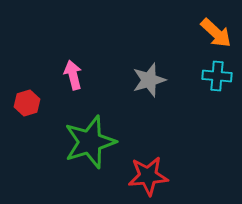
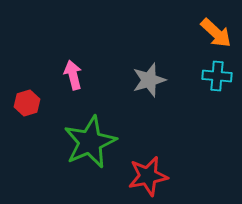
green star: rotated 6 degrees counterclockwise
red star: rotated 6 degrees counterclockwise
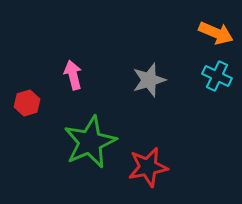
orange arrow: rotated 20 degrees counterclockwise
cyan cross: rotated 20 degrees clockwise
red star: moved 9 px up
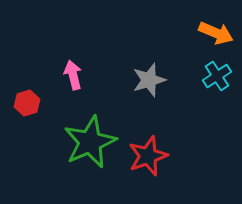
cyan cross: rotated 32 degrees clockwise
red star: moved 11 px up; rotated 9 degrees counterclockwise
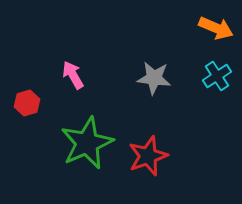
orange arrow: moved 5 px up
pink arrow: rotated 16 degrees counterclockwise
gray star: moved 5 px right, 2 px up; rotated 24 degrees clockwise
green star: moved 3 px left, 1 px down
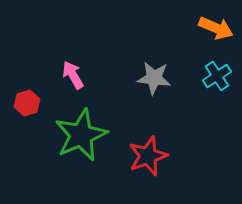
green star: moved 6 px left, 8 px up
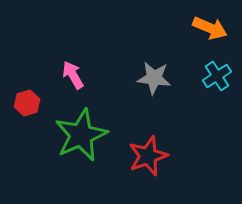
orange arrow: moved 6 px left
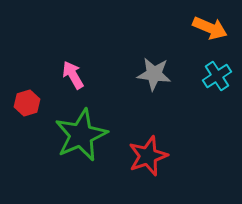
gray star: moved 4 px up
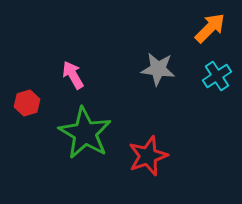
orange arrow: rotated 68 degrees counterclockwise
gray star: moved 4 px right, 5 px up
green star: moved 4 px right, 2 px up; rotated 18 degrees counterclockwise
